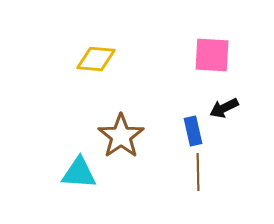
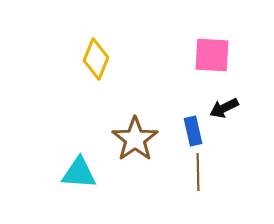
yellow diamond: rotated 72 degrees counterclockwise
brown star: moved 14 px right, 3 px down
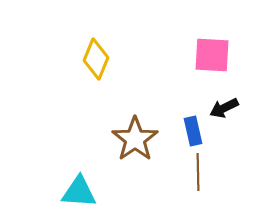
cyan triangle: moved 19 px down
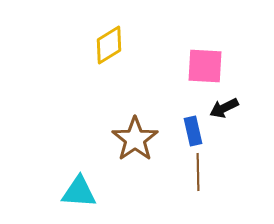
pink square: moved 7 px left, 11 px down
yellow diamond: moved 13 px right, 14 px up; rotated 36 degrees clockwise
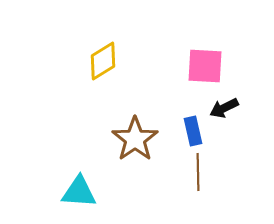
yellow diamond: moved 6 px left, 16 px down
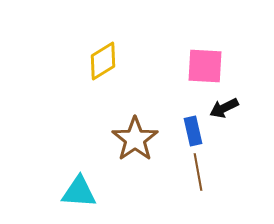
brown line: rotated 9 degrees counterclockwise
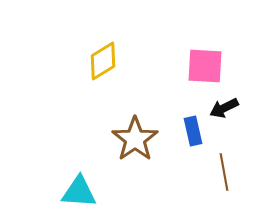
brown line: moved 26 px right
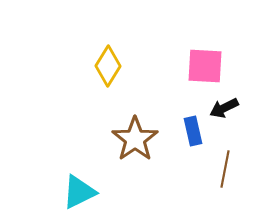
yellow diamond: moved 5 px right, 5 px down; rotated 27 degrees counterclockwise
brown line: moved 1 px right, 3 px up; rotated 21 degrees clockwise
cyan triangle: rotated 30 degrees counterclockwise
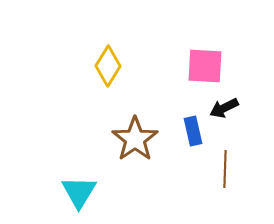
brown line: rotated 9 degrees counterclockwise
cyan triangle: rotated 33 degrees counterclockwise
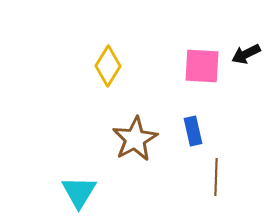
pink square: moved 3 px left
black arrow: moved 22 px right, 54 px up
brown star: rotated 6 degrees clockwise
brown line: moved 9 px left, 8 px down
